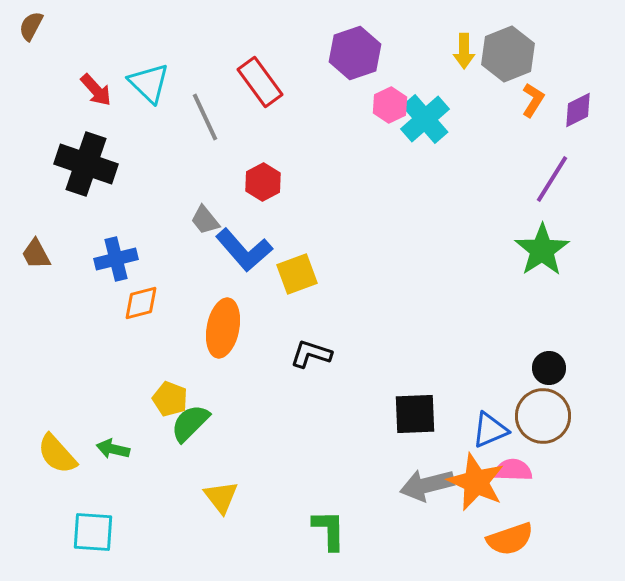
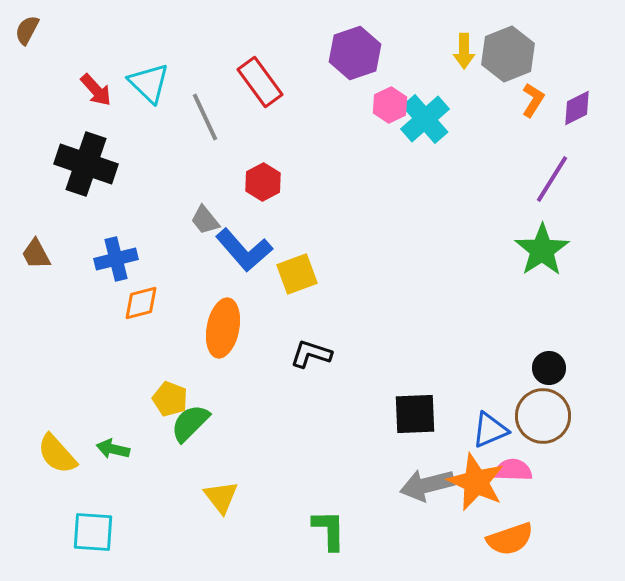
brown semicircle: moved 4 px left, 4 px down
purple diamond: moved 1 px left, 2 px up
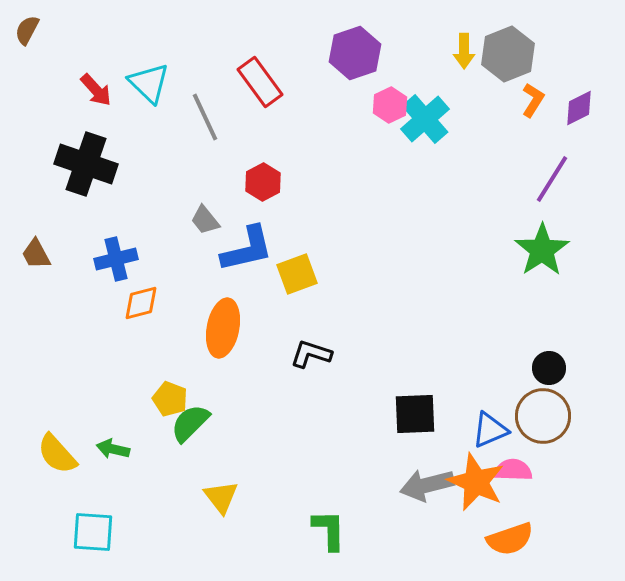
purple diamond: moved 2 px right
blue L-shape: moved 3 px right, 1 px up; rotated 62 degrees counterclockwise
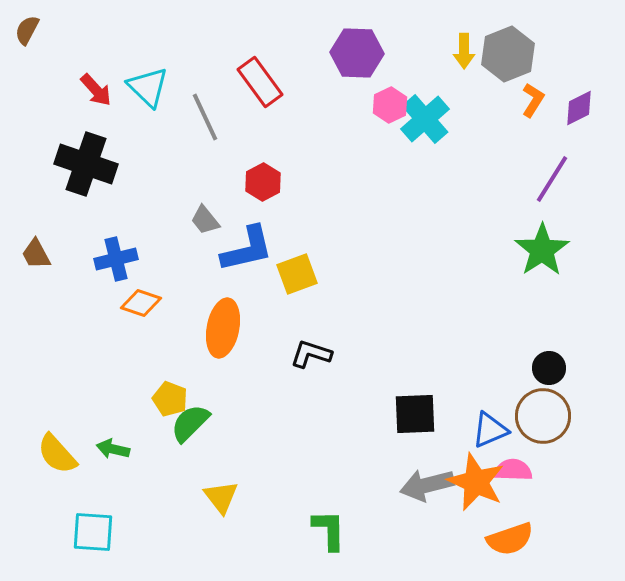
purple hexagon: moved 2 px right; rotated 21 degrees clockwise
cyan triangle: moved 1 px left, 4 px down
orange diamond: rotated 33 degrees clockwise
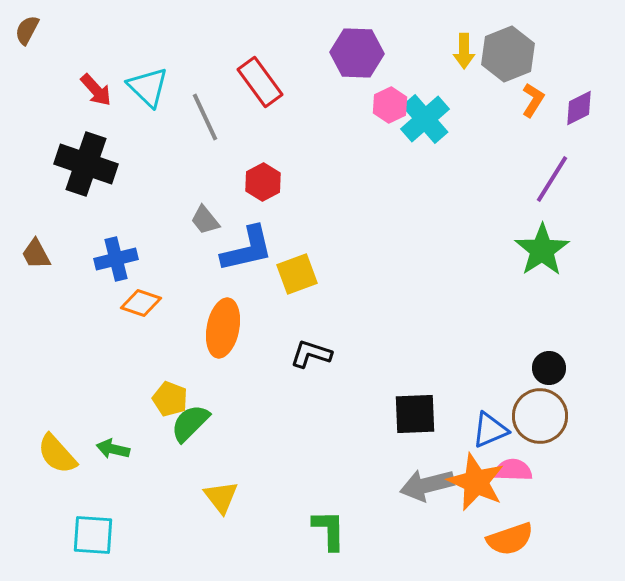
brown circle: moved 3 px left
cyan square: moved 3 px down
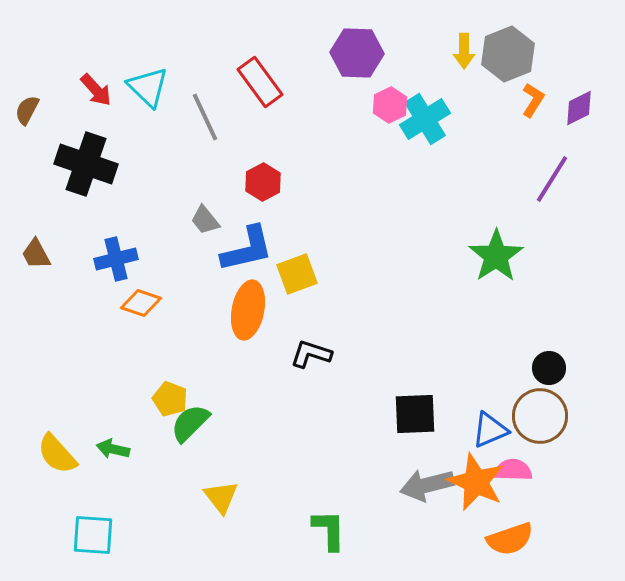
brown semicircle: moved 80 px down
cyan cross: rotated 9 degrees clockwise
green star: moved 46 px left, 6 px down
orange ellipse: moved 25 px right, 18 px up
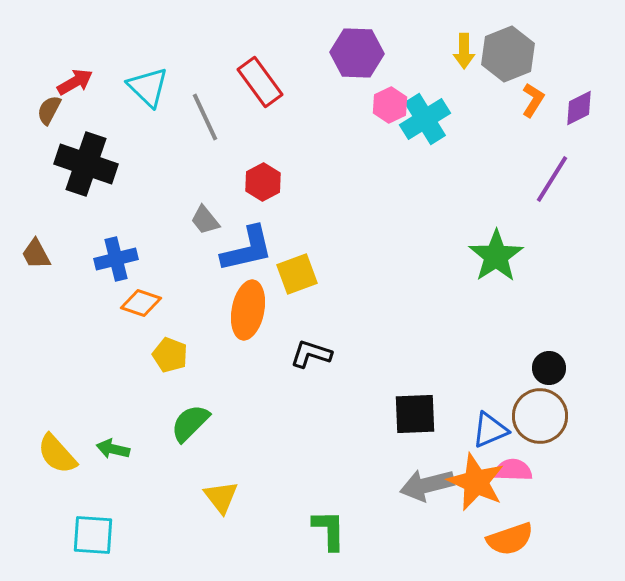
red arrow: moved 21 px left, 8 px up; rotated 78 degrees counterclockwise
brown semicircle: moved 22 px right
yellow pentagon: moved 44 px up
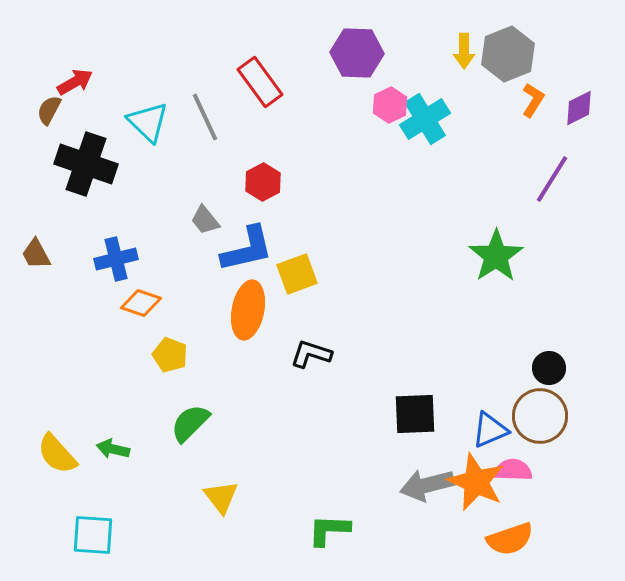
cyan triangle: moved 35 px down
green L-shape: rotated 87 degrees counterclockwise
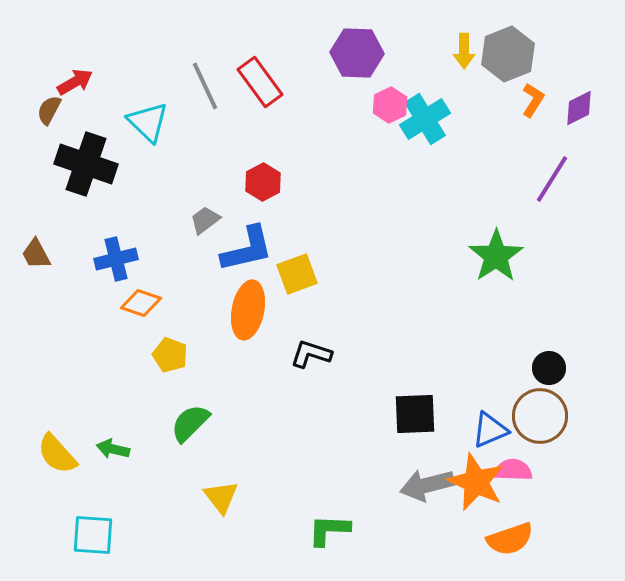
gray line: moved 31 px up
gray trapezoid: rotated 92 degrees clockwise
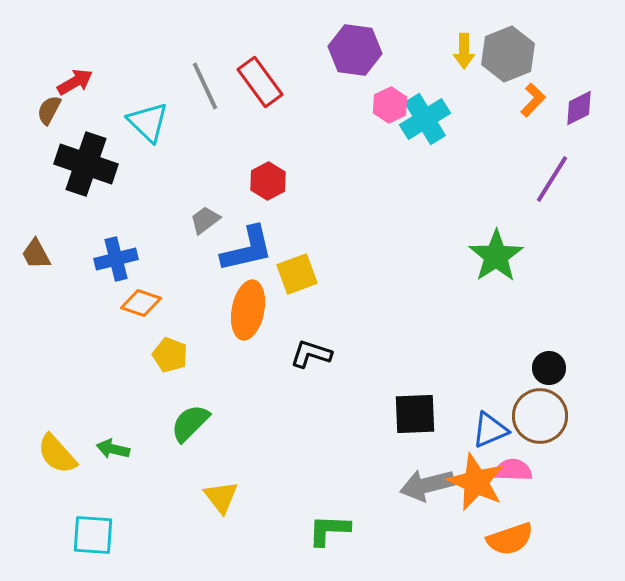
purple hexagon: moved 2 px left, 3 px up; rotated 6 degrees clockwise
orange L-shape: rotated 12 degrees clockwise
red hexagon: moved 5 px right, 1 px up
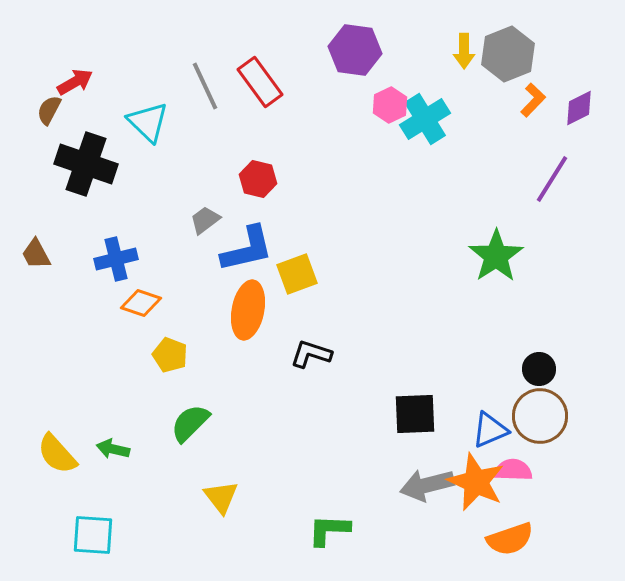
red hexagon: moved 10 px left, 2 px up; rotated 18 degrees counterclockwise
black circle: moved 10 px left, 1 px down
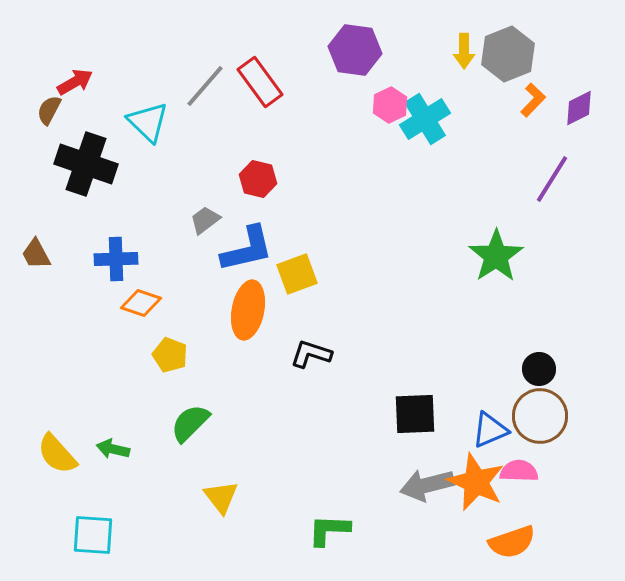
gray line: rotated 66 degrees clockwise
blue cross: rotated 12 degrees clockwise
pink semicircle: moved 6 px right, 1 px down
orange semicircle: moved 2 px right, 3 px down
